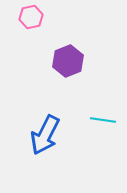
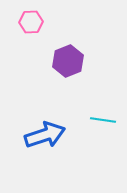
pink hexagon: moved 5 px down; rotated 10 degrees clockwise
blue arrow: rotated 135 degrees counterclockwise
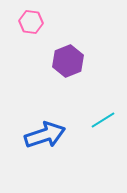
pink hexagon: rotated 10 degrees clockwise
cyan line: rotated 40 degrees counterclockwise
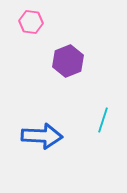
cyan line: rotated 40 degrees counterclockwise
blue arrow: moved 3 px left, 1 px down; rotated 21 degrees clockwise
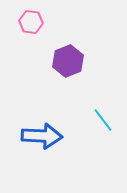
cyan line: rotated 55 degrees counterclockwise
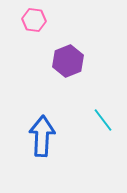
pink hexagon: moved 3 px right, 2 px up
blue arrow: rotated 90 degrees counterclockwise
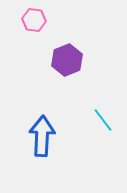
purple hexagon: moved 1 px left, 1 px up
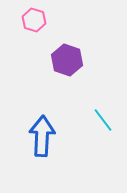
pink hexagon: rotated 10 degrees clockwise
purple hexagon: rotated 20 degrees counterclockwise
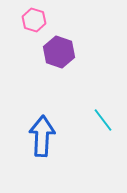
purple hexagon: moved 8 px left, 8 px up
